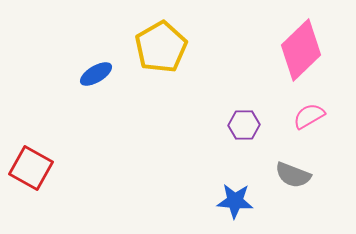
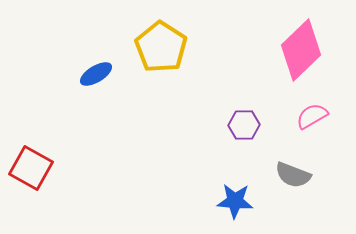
yellow pentagon: rotated 9 degrees counterclockwise
pink semicircle: moved 3 px right
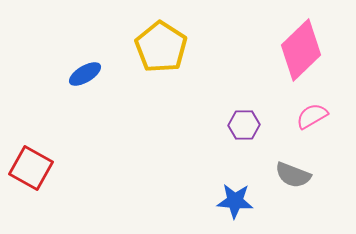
blue ellipse: moved 11 px left
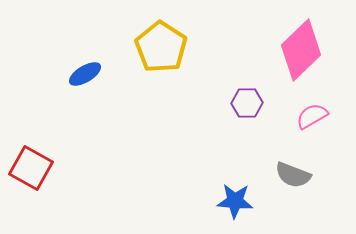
purple hexagon: moved 3 px right, 22 px up
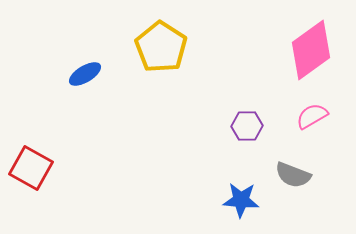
pink diamond: moved 10 px right; rotated 8 degrees clockwise
purple hexagon: moved 23 px down
blue star: moved 6 px right, 1 px up
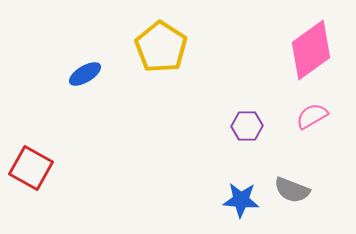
gray semicircle: moved 1 px left, 15 px down
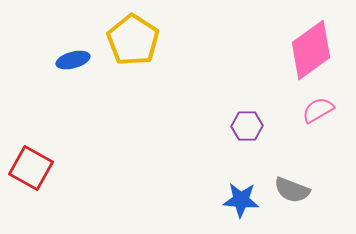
yellow pentagon: moved 28 px left, 7 px up
blue ellipse: moved 12 px left, 14 px up; rotated 16 degrees clockwise
pink semicircle: moved 6 px right, 6 px up
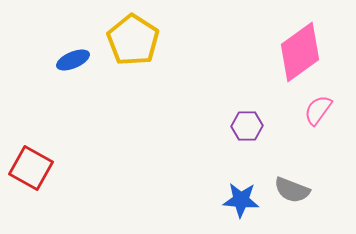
pink diamond: moved 11 px left, 2 px down
blue ellipse: rotated 8 degrees counterclockwise
pink semicircle: rotated 24 degrees counterclockwise
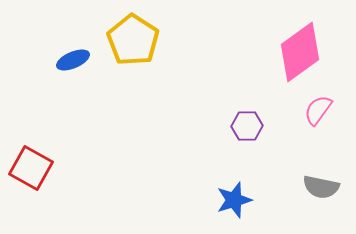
gray semicircle: moved 29 px right, 3 px up; rotated 9 degrees counterclockwise
blue star: moved 7 px left; rotated 21 degrees counterclockwise
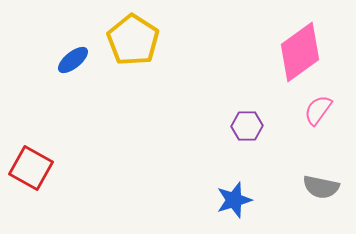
blue ellipse: rotated 16 degrees counterclockwise
